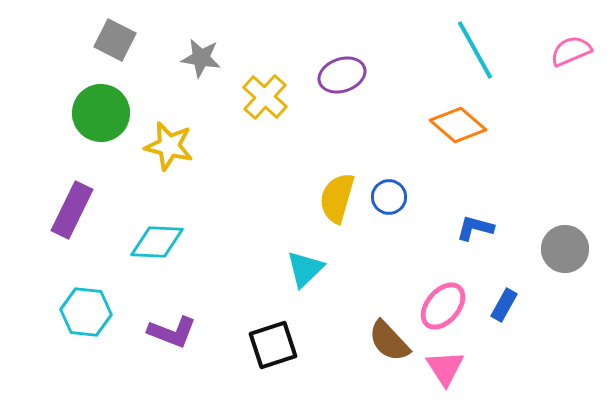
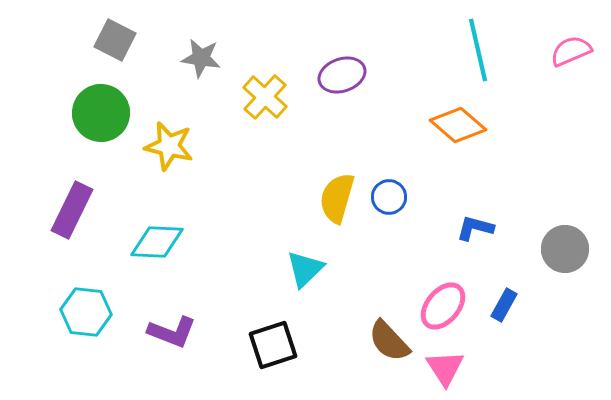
cyan line: moved 3 px right; rotated 16 degrees clockwise
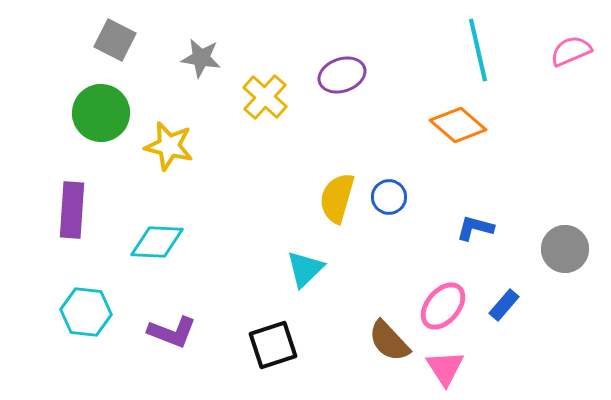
purple rectangle: rotated 22 degrees counterclockwise
blue rectangle: rotated 12 degrees clockwise
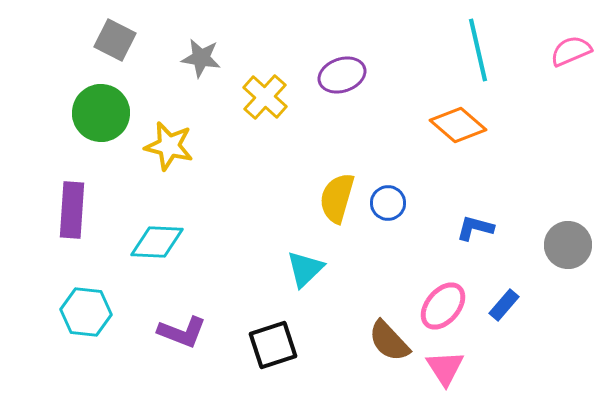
blue circle: moved 1 px left, 6 px down
gray circle: moved 3 px right, 4 px up
purple L-shape: moved 10 px right
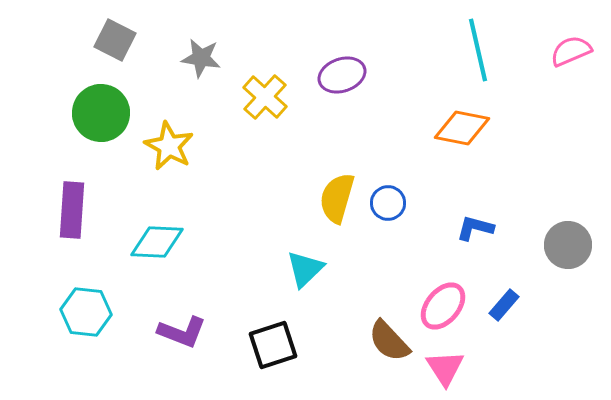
orange diamond: moved 4 px right, 3 px down; rotated 30 degrees counterclockwise
yellow star: rotated 15 degrees clockwise
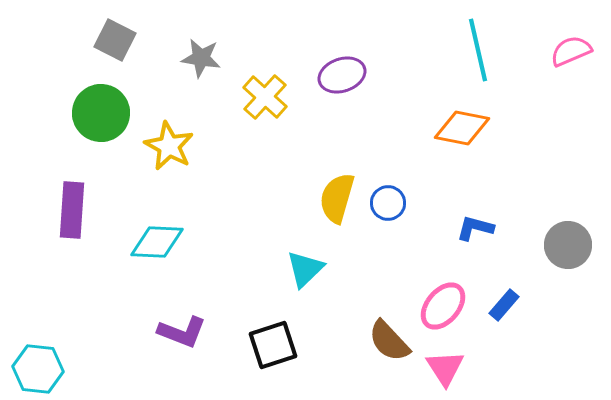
cyan hexagon: moved 48 px left, 57 px down
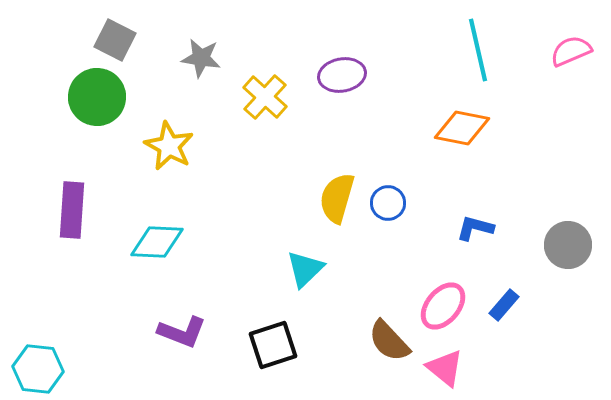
purple ellipse: rotated 9 degrees clockwise
green circle: moved 4 px left, 16 px up
pink triangle: rotated 18 degrees counterclockwise
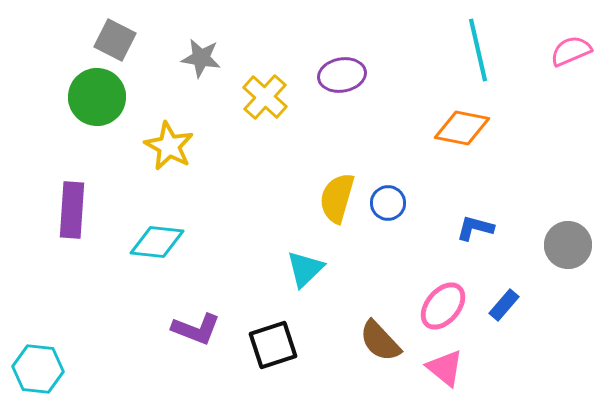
cyan diamond: rotated 4 degrees clockwise
purple L-shape: moved 14 px right, 3 px up
brown semicircle: moved 9 px left
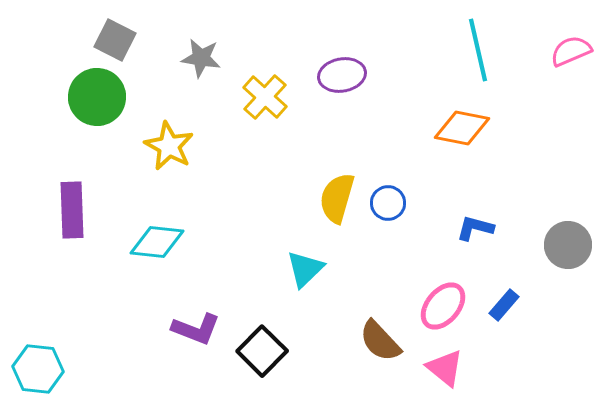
purple rectangle: rotated 6 degrees counterclockwise
black square: moved 11 px left, 6 px down; rotated 27 degrees counterclockwise
